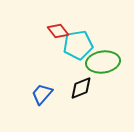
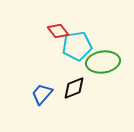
cyan pentagon: moved 1 px left, 1 px down
black diamond: moved 7 px left
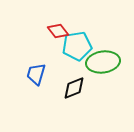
blue trapezoid: moved 6 px left, 20 px up; rotated 25 degrees counterclockwise
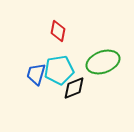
red diamond: rotated 50 degrees clockwise
cyan pentagon: moved 18 px left, 24 px down
green ellipse: rotated 12 degrees counterclockwise
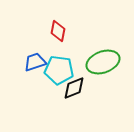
cyan pentagon: rotated 16 degrees clockwise
blue trapezoid: moved 1 px left, 12 px up; rotated 55 degrees clockwise
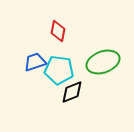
black diamond: moved 2 px left, 4 px down
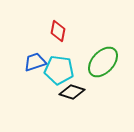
green ellipse: rotated 28 degrees counterclockwise
black diamond: rotated 40 degrees clockwise
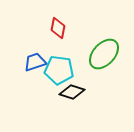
red diamond: moved 3 px up
green ellipse: moved 1 px right, 8 px up
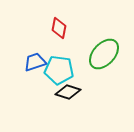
red diamond: moved 1 px right
black diamond: moved 4 px left
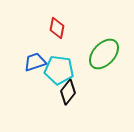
red diamond: moved 2 px left
black diamond: rotated 70 degrees counterclockwise
